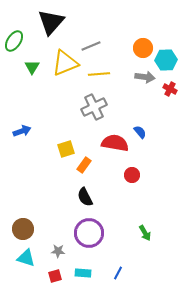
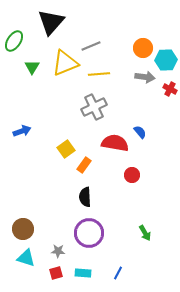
yellow square: rotated 18 degrees counterclockwise
black semicircle: rotated 24 degrees clockwise
red square: moved 1 px right, 3 px up
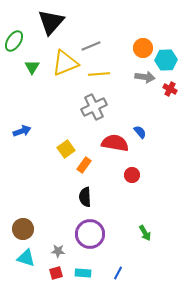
purple circle: moved 1 px right, 1 px down
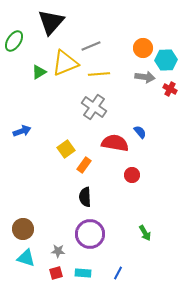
green triangle: moved 7 px right, 5 px down; rotated 28 degrees clockwise
gray cross: rotated 30 degrees counterclockwise
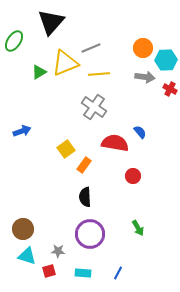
gray line: moved 2 px down
red circle: moved 1 px right, 1 px down
green arrow: moved 7 px left, 5 px up
cyan triangle: moved 1 px right, 2 px up
red square: moved 7 px left, 2 px up
